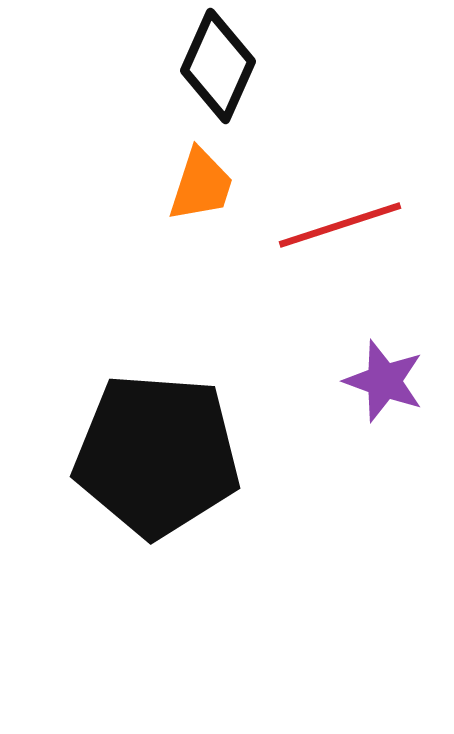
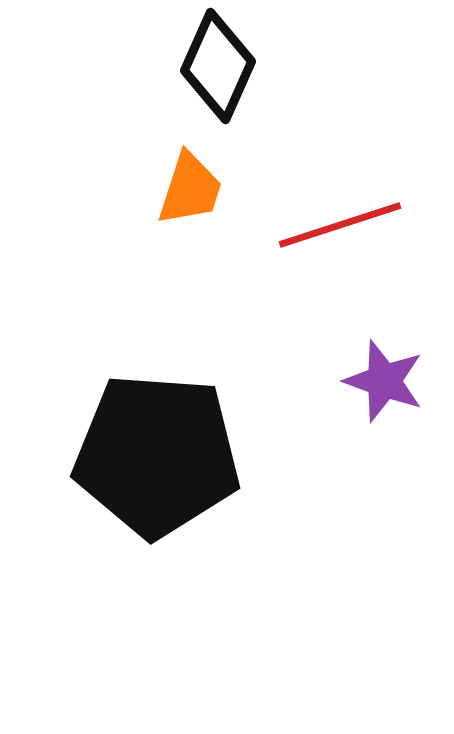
orange trapezoid: moved 11 px left, 4 px down
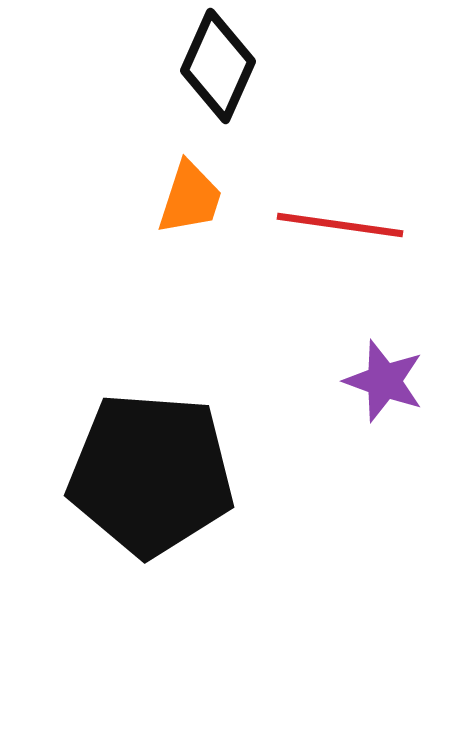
orange trapezoid: moved 9 px down
red line: rotated 26 degrees clockwise
black pentagon: moved 6 px left, 19 px down
